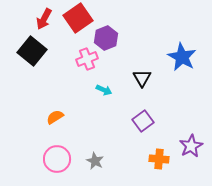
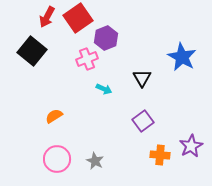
red arrow: moved 3 px right, 2 px up
cyan arrow: moved 1 px up
orange semicircle: moved 1 px left, 1 px up
orange cross: moved 1 px right, 4 px up
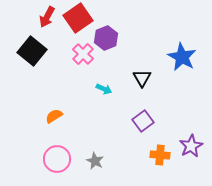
pink cross: moved 4 px left, 5 px up; rotated 25 degrees counterclockwise
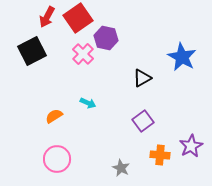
purple hexagon: rotated 25 degrees counterclockwise
black square: rotated 24 degrees clockwise
black triangle: rotated 30 degrees clockwise
cyan arrow: moved 16 px left, 14 px down
gray star: moved 26 px right, 7 px down
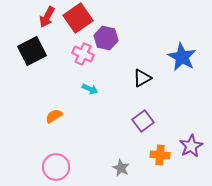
pink cross: rotated 20 degrees counterclockwise
cyan arrow: moved 2 px right, 14 px up
pink circle: moved 1 px left, 8 px down
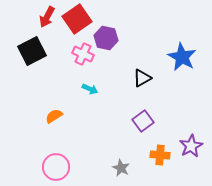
red square: moved 1 px left, 1 px down
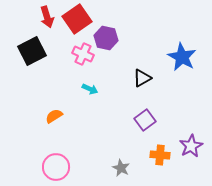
red arrow: rotated 45 degrees counterclockwise
purple square: moved 2 px right, 1 px up
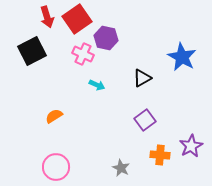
cyan arrow: moved 7 px right, 4 px up
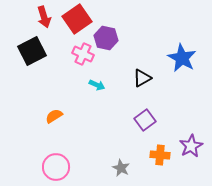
red arrow: moved 3 px left
blue star: moved 1 px down
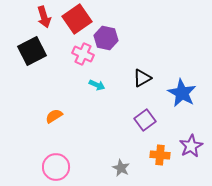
blue star: moved 35 px down
